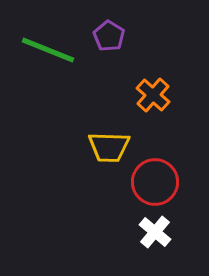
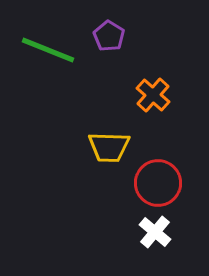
red circle: moved 3 px right, 1 px down
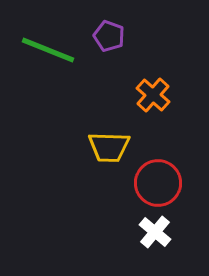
purple pentagon: rotated 12 degrees counterclockwise
